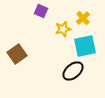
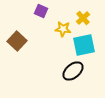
yellow star: rotated 21 degrees clockwise
cyan square: moved 1 px left, 1 px up
brown square: moved 13 px up; rotated 12 degrees counterclockwise
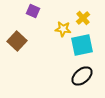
purple square: moved 8 px left
cyan square: moved 2 px left
black ellipse: moved 9 px right, 5 px down
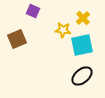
yellow star: moved 1 px down
brown square: moved 2 px up; rotated 24 degrees clockwise
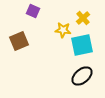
brown square: moved 2 px right, 2 px down
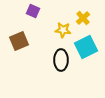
cyan square: moved 4 px right, 2 px down; rotated 15 degrees counterclockwise
black ellipse: moved 21 px left, 16 px up; rotated 50 degrees counterclockwise
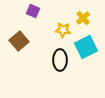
brown square: rotated 18 degrees counterclockwise
black ellipse: moved 1 px left
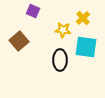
cyan square: rotated 35 degrees clockwise
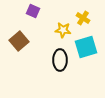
yellow cross: rotated 16 degrees counterclockwise
cyan square: rotated 25 degrees counterclockwise
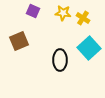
yellow star: moved 17 px up
brown square: rotated 18 degrees clockwise
cyan square: moved 3 px right, 1 px down; rotated 25 degrees counterclockwise
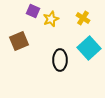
yellow star: moved 12 px left, 6 px down; rotated 28 degrees counterclockwise
